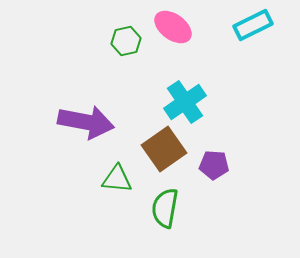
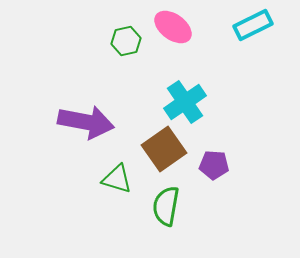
green triangle: rotated 12 degrees clockwise
green semicircle: moved 1 px right, 2 px up
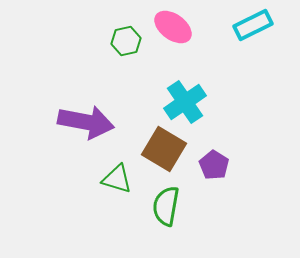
brown square: rotated 24 degrees counterclockwise
purple pentagon: rotated 28 degrees clockwise
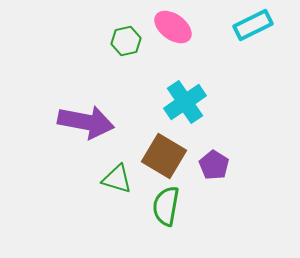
brown square: moved 7 px down
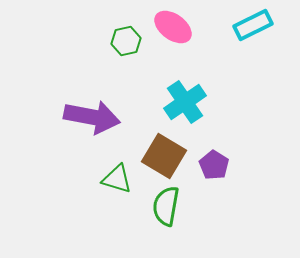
purple arrow: moved 6 px right, 5 px up
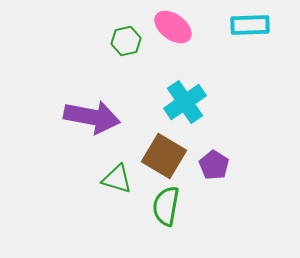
cyan rectangle: moved 3 px left; rotated 24 degrees clockwise
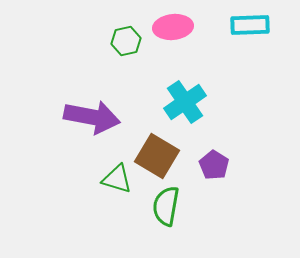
pink ellipse: rotated 42 degrees counterclockwise
brown square: moved 7 px left
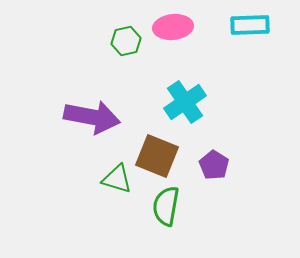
brown square: rotated 9 degrees counterclockwise
